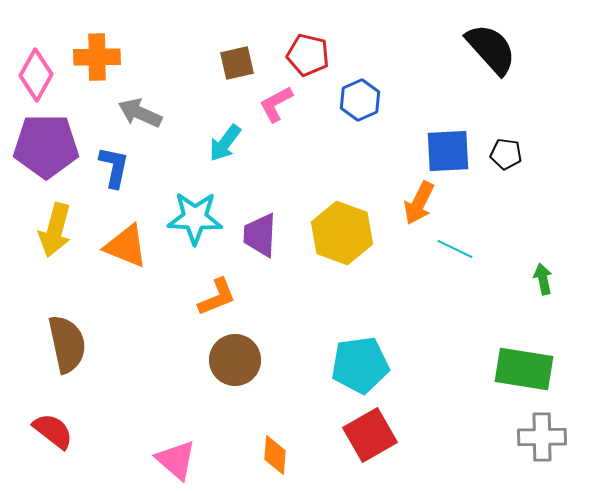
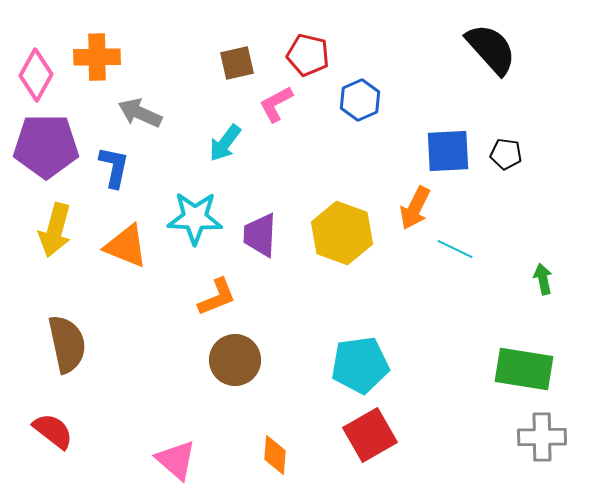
orange arrow: moved 4 px left, 5 px down
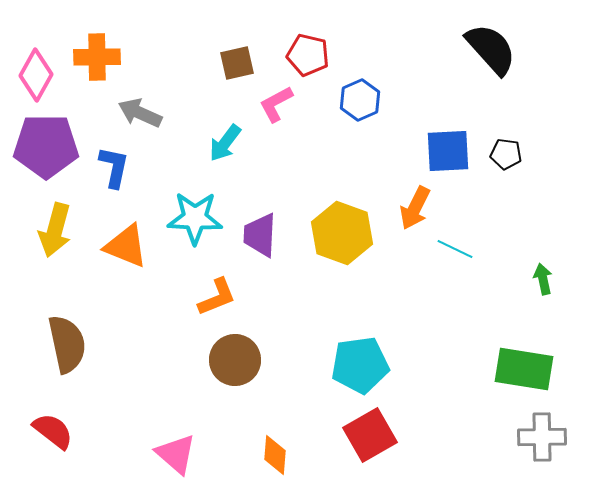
pink triangle: moved 6 px up
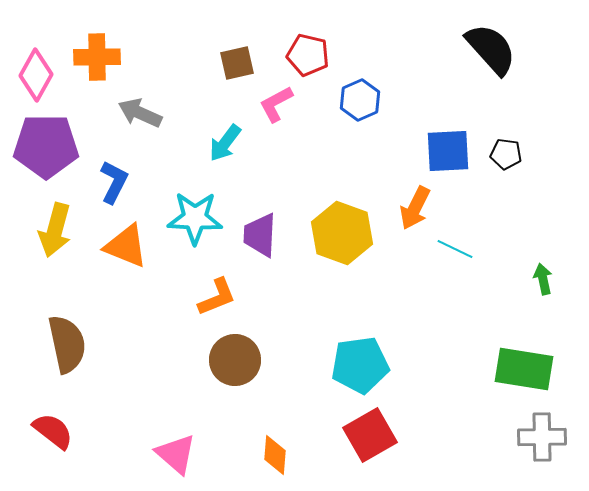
blue L-shape: moved 15 px down; rotated 15 degrees clockwise
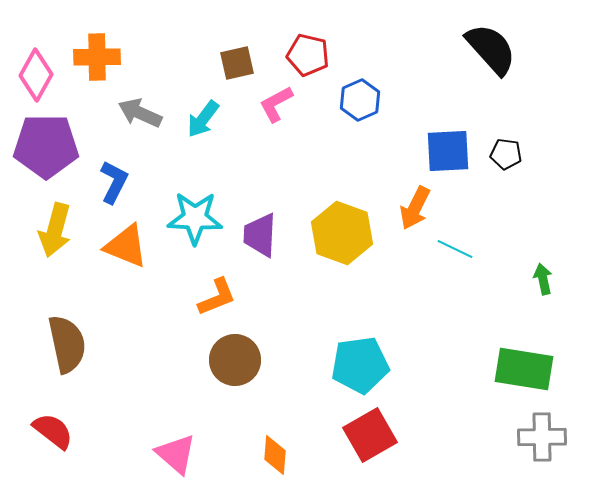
cyan arrow: moved 22 px left, 24 px up
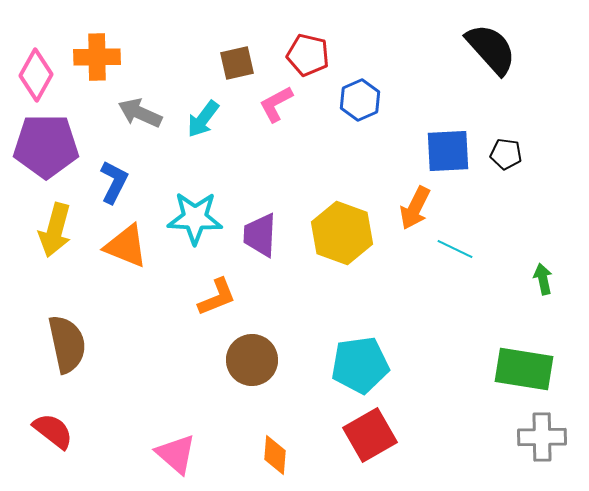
brown circle: moved 17 px right
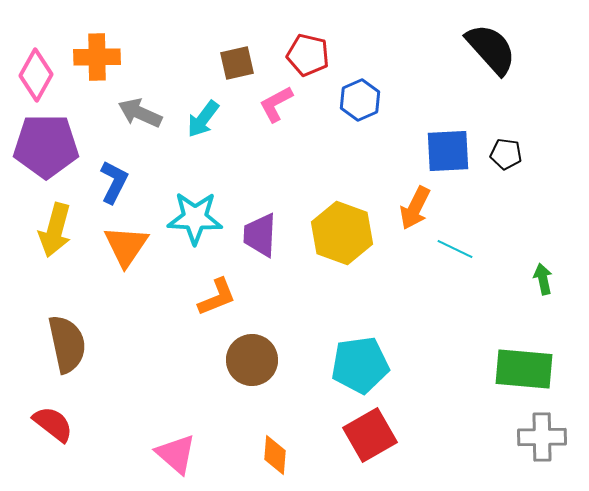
orange triangle: rotated 42 degrees clockwise
green rectangle: rotated 4 degrees counterclockwise
red semicircle: moved 7 px up
